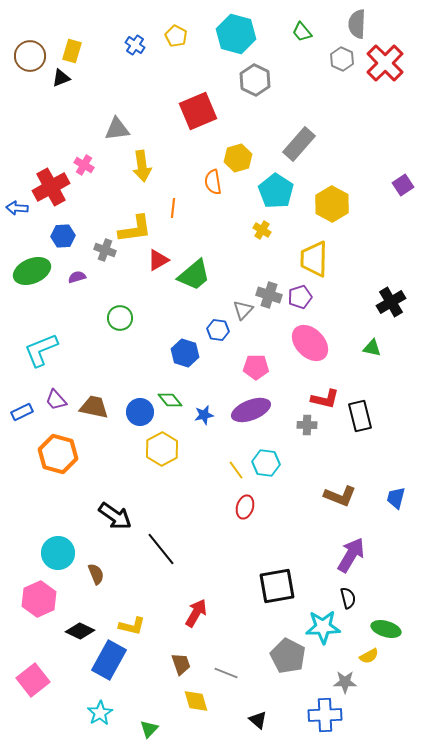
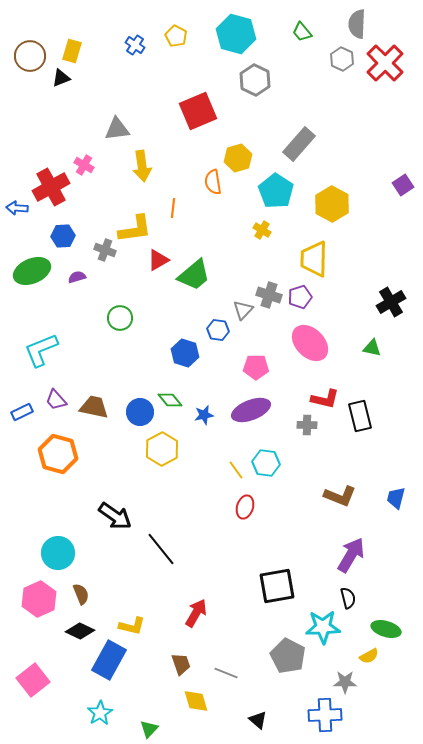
brown semicircle at (96, 574): moved 15 px left, 20 px down
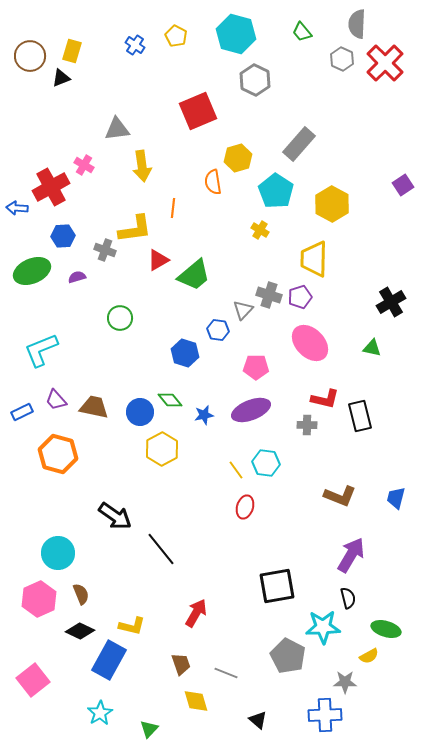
yellow cross at (262, 230): moved 2 px left
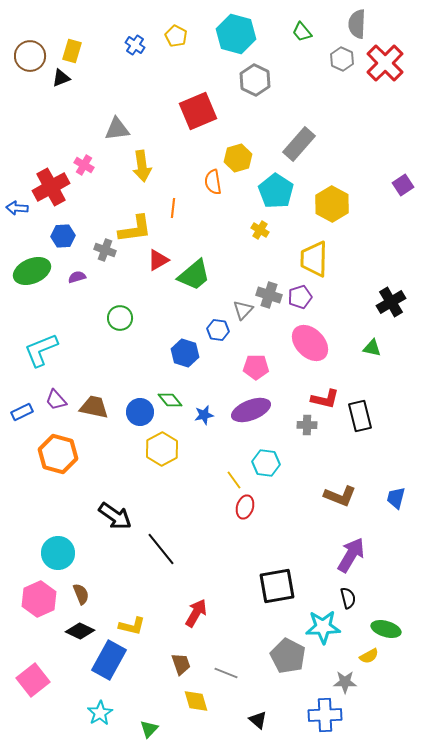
yellow line at (236, 470): moved 2 px left, 10 px down
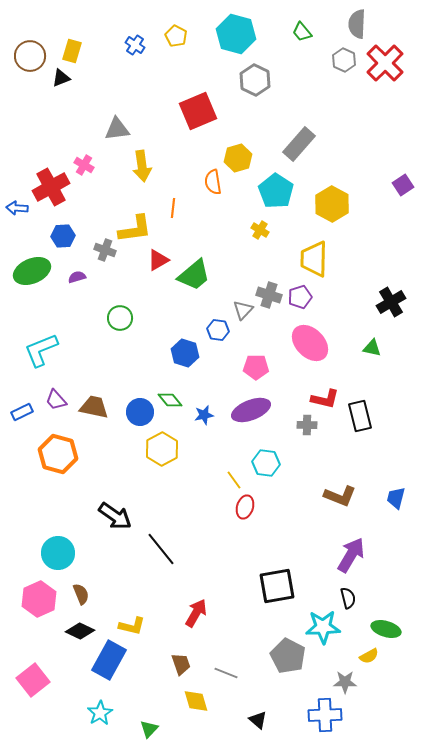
gray hexagon at (342, 59): moved 2 px right, 1 px down
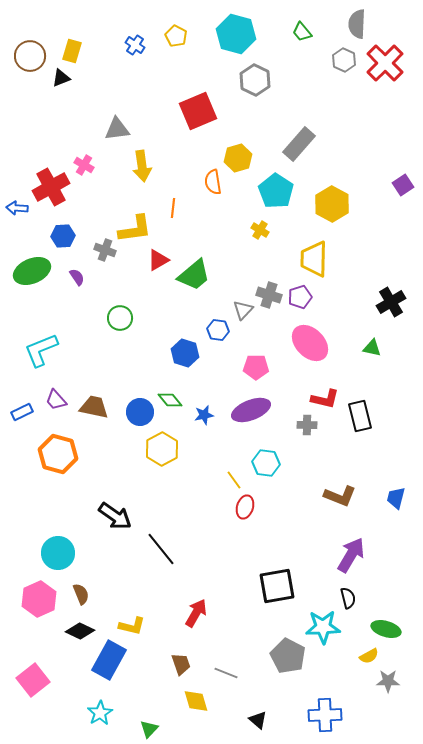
purple semicircle at (77, 277): rotated 72 degrees clockwise
gray star at (345, 682): moved 43 px right, 1 px up
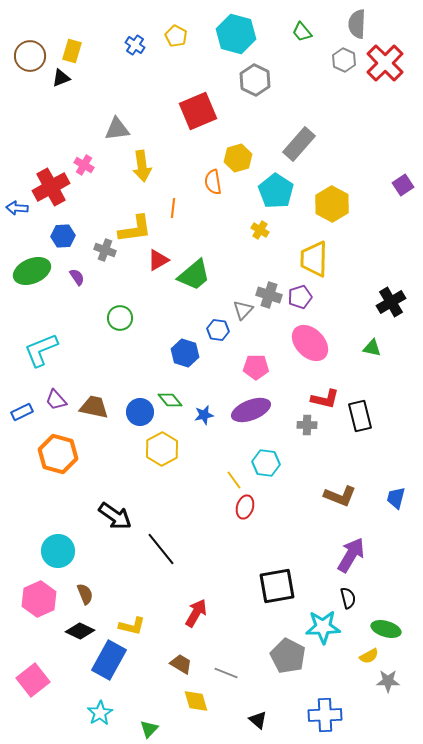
cyan circle at (58, 553): moved 2 px up
brown semicircle at (81, 594): moved 4 px right
brown trapezoid at (181, 664): rotated 40 degrees counterclockwise
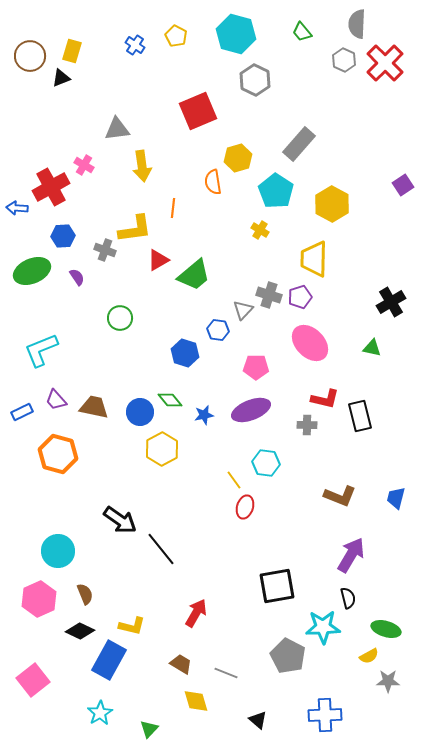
black arrow at (115, 516): moved 5 px right, 4 px down
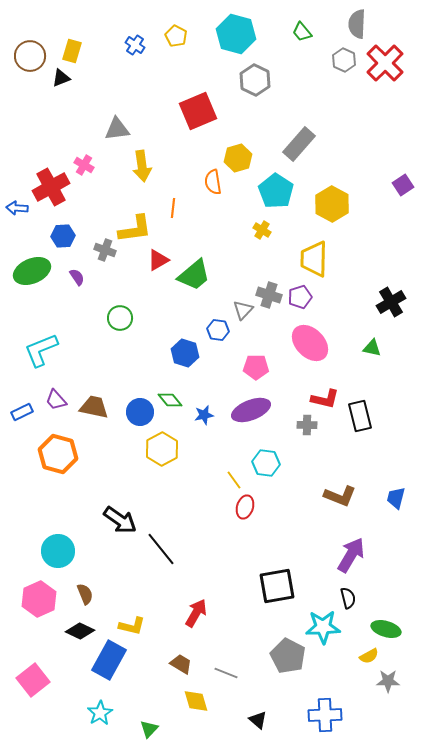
yellow cross at (260, 230): moved 2 px right
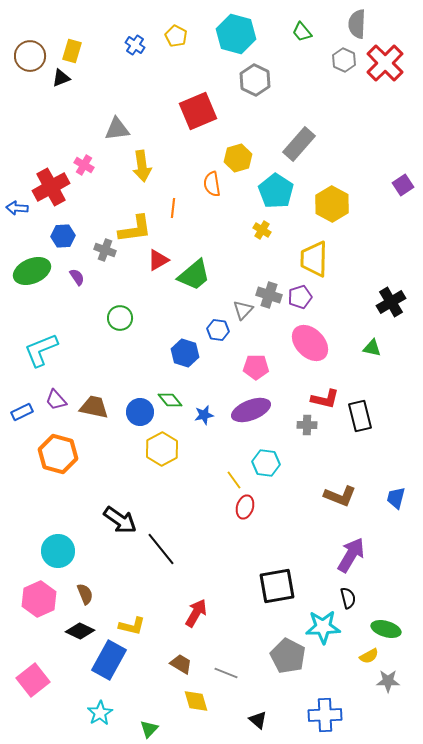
orange semicircle at (213, 182): moved 1 px left, 2 px down
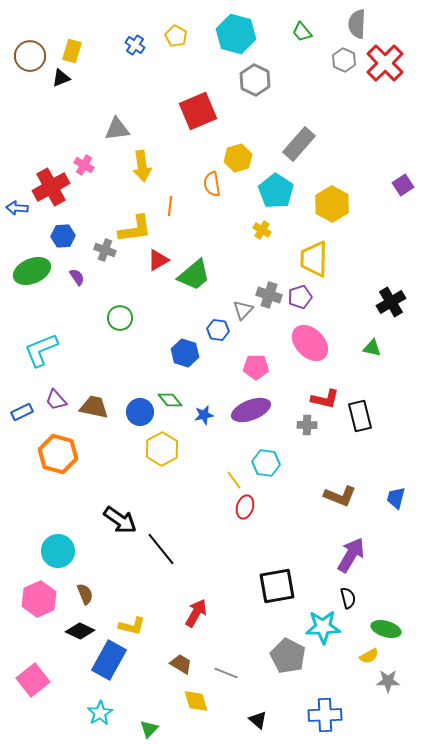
orange line at (173, 208): moved 3 px left, 2 px up
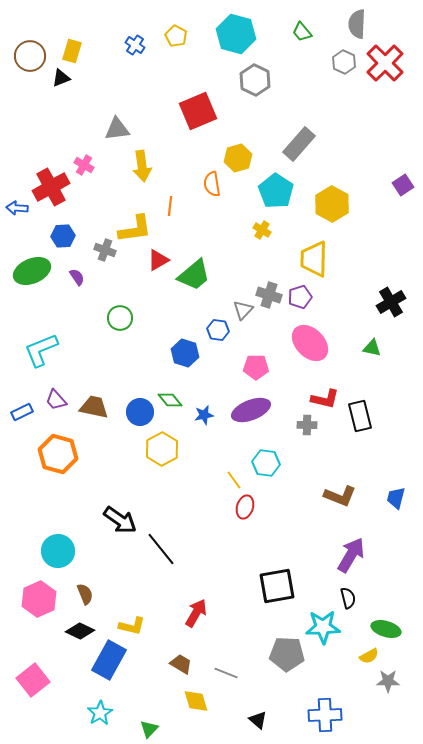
gray hexagon at (344, 60): moved 2 px down
gray pentagon at (288, 656): moved 1 px left, 2 px up; rotated 24 degrees counterclockwise
